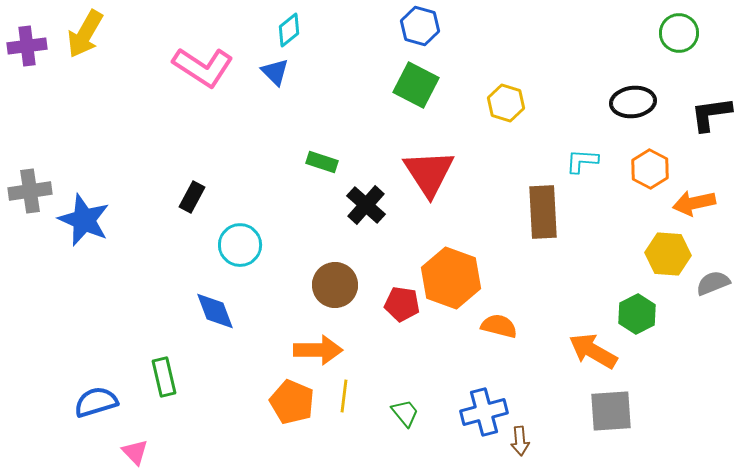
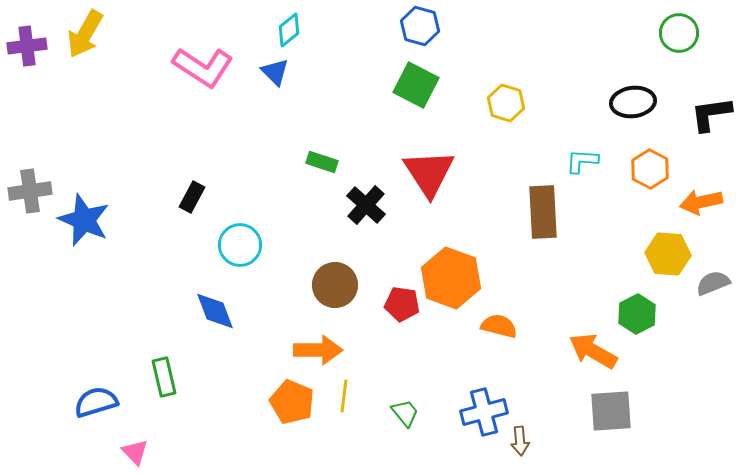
orange arrow at (694, 203): moved 7 px right, 1 px up
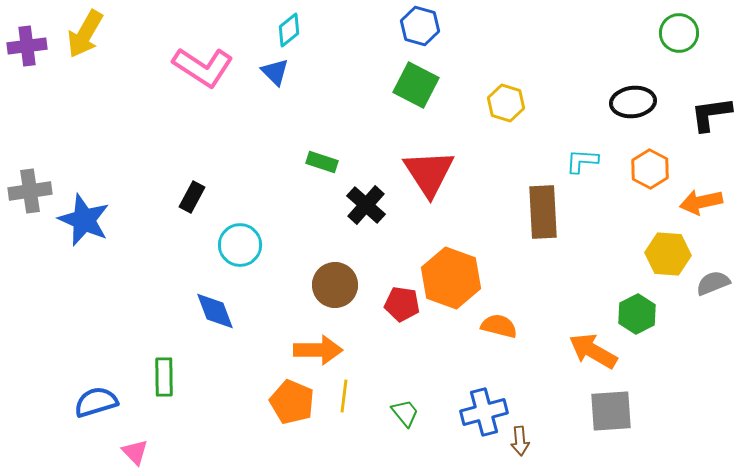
green rectangle at (164, 377): rotated 12 degrees clockwise
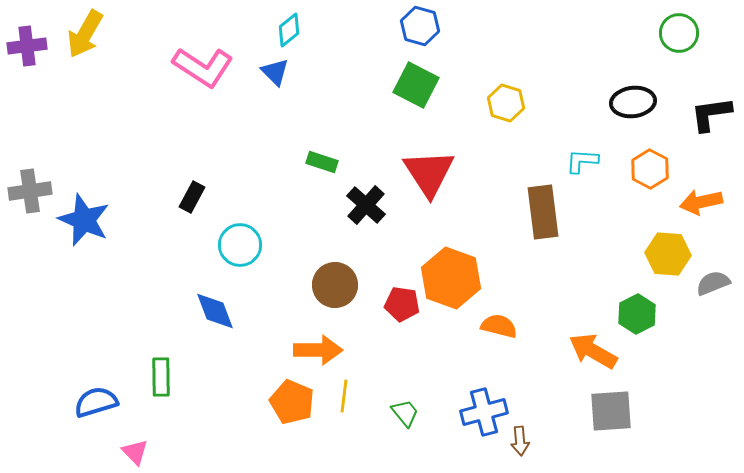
brown rectangle at (543, 212): rotated 4 degrees counterclockwise
green rectangle at (164, 377): moved 3 px left
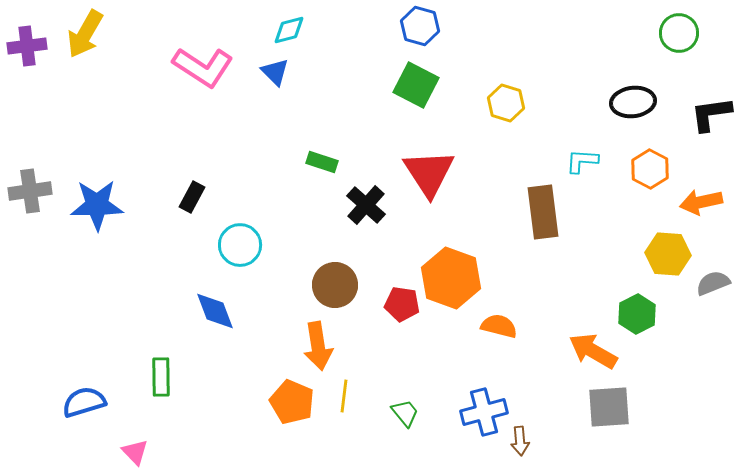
cyan diamond at (289, 30): rotated 24 degrees clockwise
blue star at (84, 220): moved 13 px right, 15 px up; rotated 24 degrees counterclockwise
orange arrow at (318, 350): moved 4 px up; rotated 81 degrees clockwise
blue semicircle at (96, 402): moved 12 px left
gray square at (611, 411): moved 2 px left, 4 px up
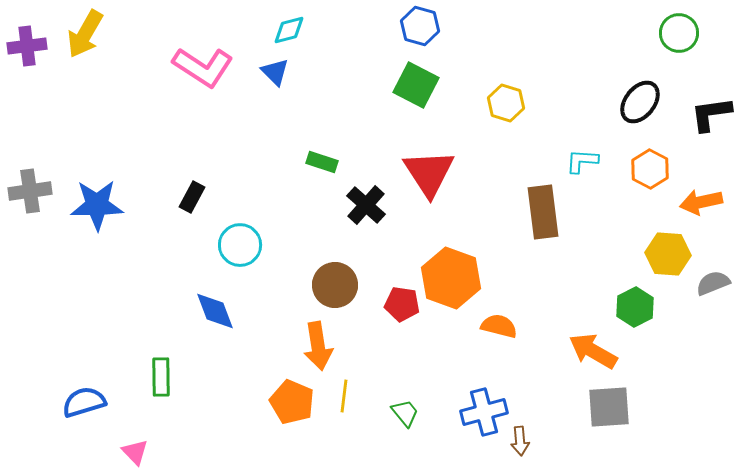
black ellipse at (633, 102): moved 7 px right; rotated 45 degrees counterclockwise
green hexagon at (637, 314): moved 2 px left, 7 px up
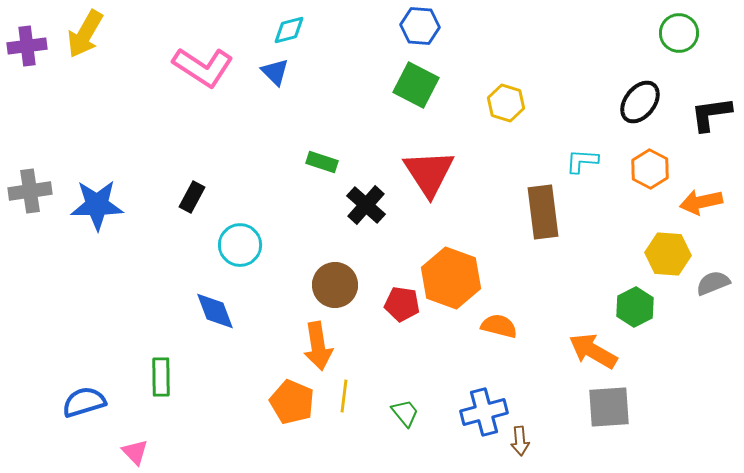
blue hexagon at (420, 26): rotated 12 degrees counterclockwise
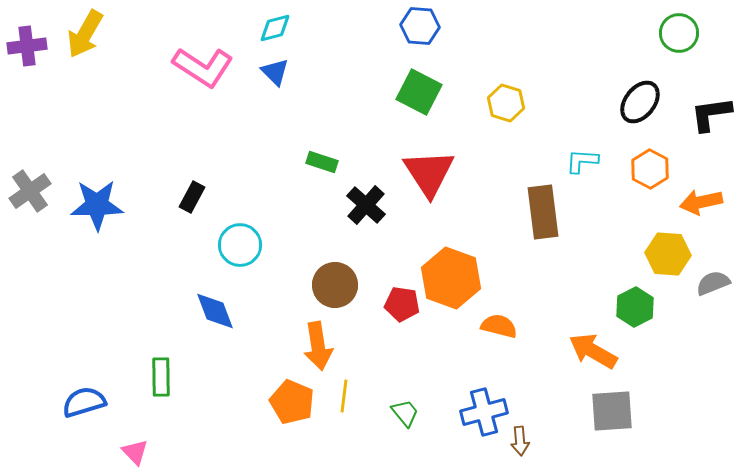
cyan diamond at (289, 30): moved 14 px left, 2 px up
green square at (416, 85): moved 3 px right, 7 px down
gray cross at (30, 191): rotated 27 degrees counterclockwise
gray square at (609, 407): moved 3 px right, 4 px down
